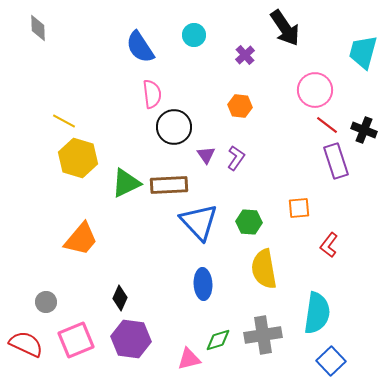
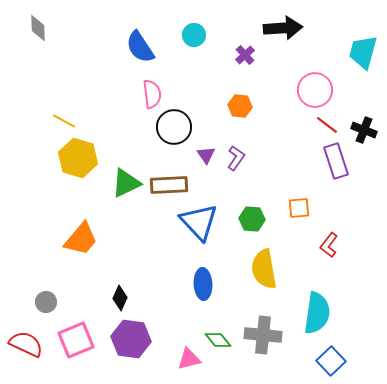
black arrow: moved 2 px left; rotated 60 degrees counterclockwise
green hexagon: moved 3 px right, 3 px up
gray cross: rotated 15 degrees clockwise
green diamond: rotated 68 degrees clockwise
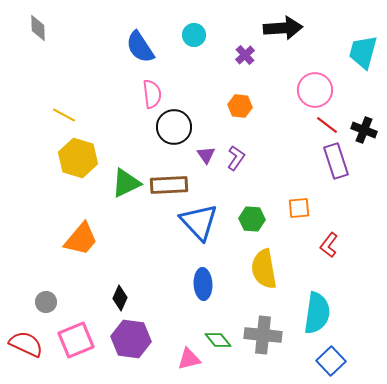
yellow line: moved 6 px up
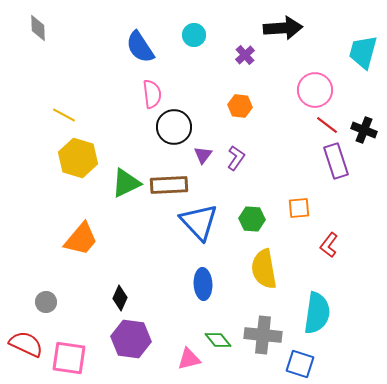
purple triangle: moved 3 px left; rotated 12 degrees clockwise
pink square: moved 7 px left, 18 px down; rotated 30 degrees clockwise
blue square: moved 31 px left, 3 px down; rotated 28 degrees counterclockwise
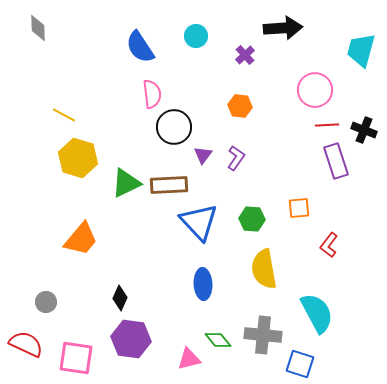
cyan circle: moved 2 px right, 1 px down
cyan trapezoid: moved 2 px left, 2 px up
red line: rotated 40 degrees counterclockwise
cyan semicircle: rotated 36 degrees counterclockwise
pink square: moved 7 px right
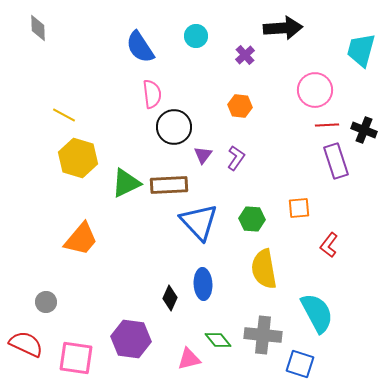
black diamond: moved 50 px right
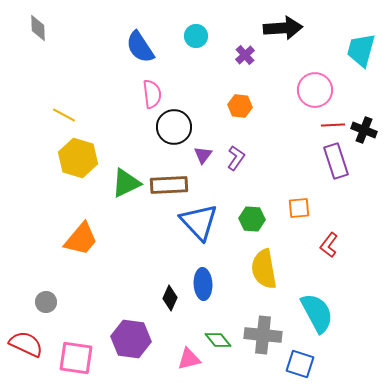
red line: moved 6 px right
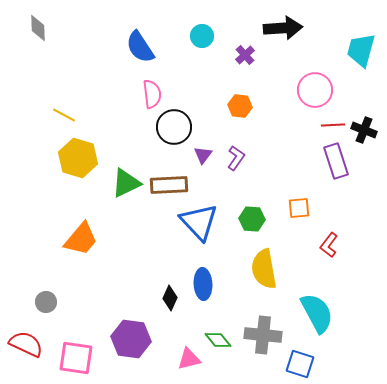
cyan circle: moved 6 px right
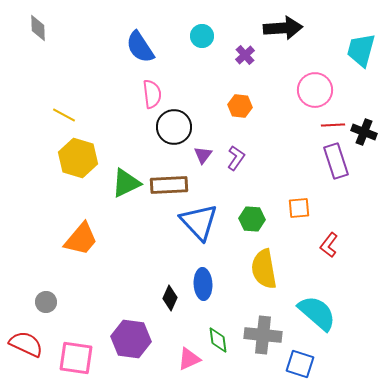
black cross: moved 2 px down
cyan semicircle: rotated 21 degrees counterclockwise
green diamond: rotated 32 degrees clockwise
pink triangle: rotated 10 degrees counterclockwise
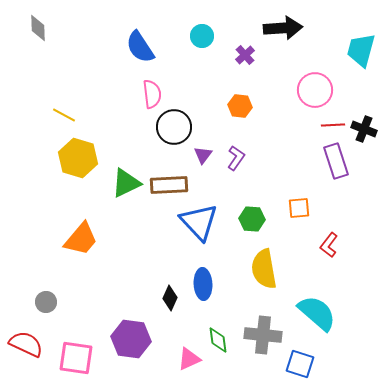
black cross: moved 3 px up
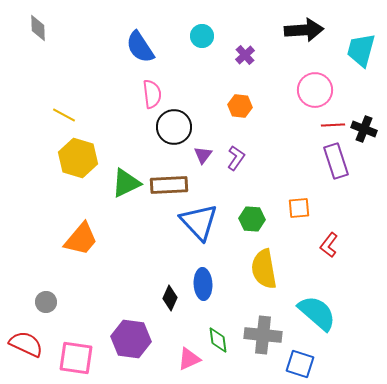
black arrow: moved 21 px right, 2 px down
